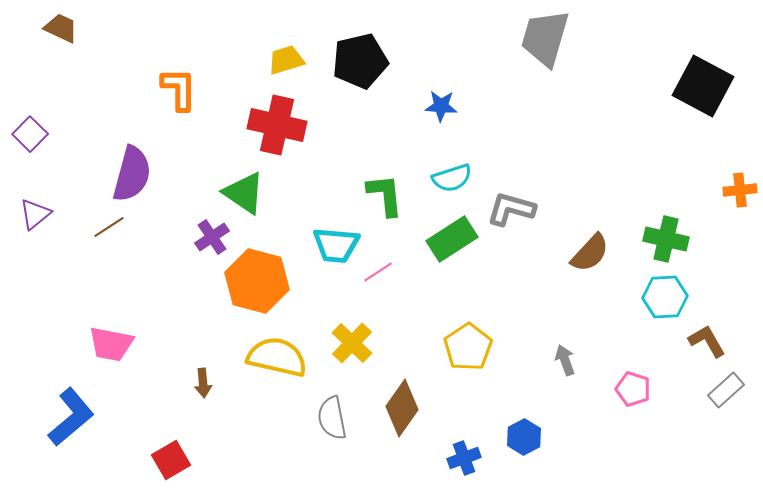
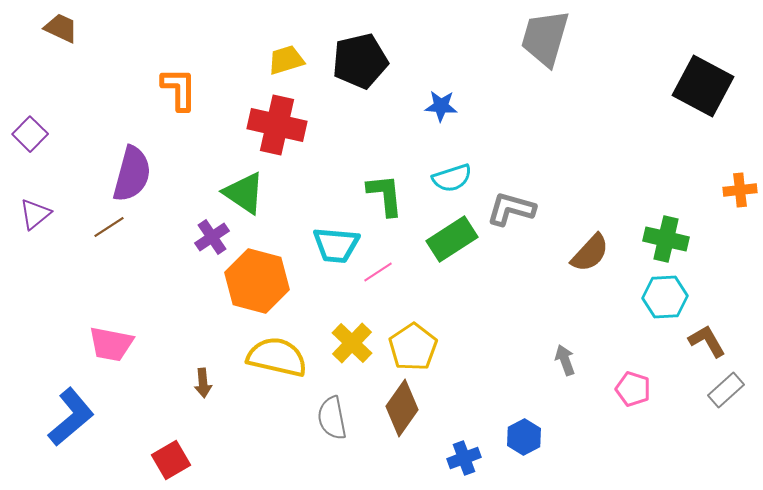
yellow pentagon: moved 55 px left
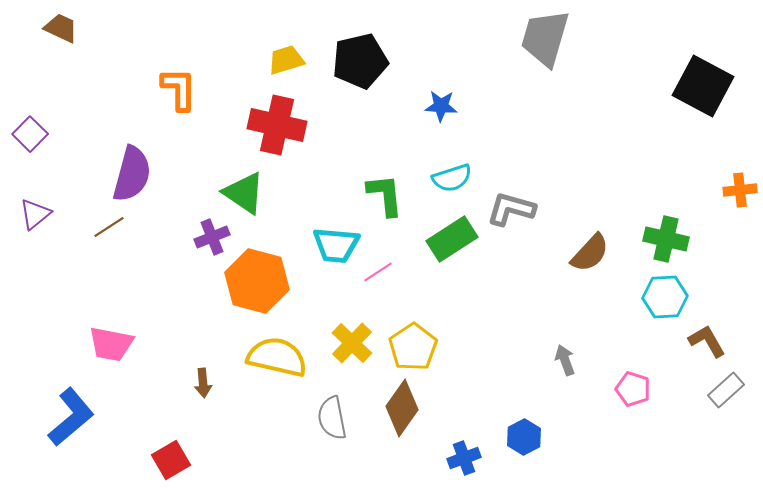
purple cross: rotated 12 degrees clockwise
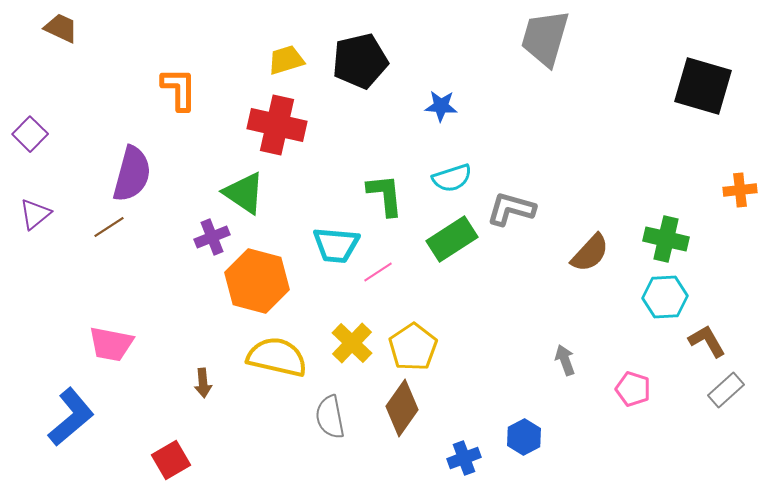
black square: rotated 12 degrees counterclockwise
gray semicircle: moved 2 px left, 1 px up
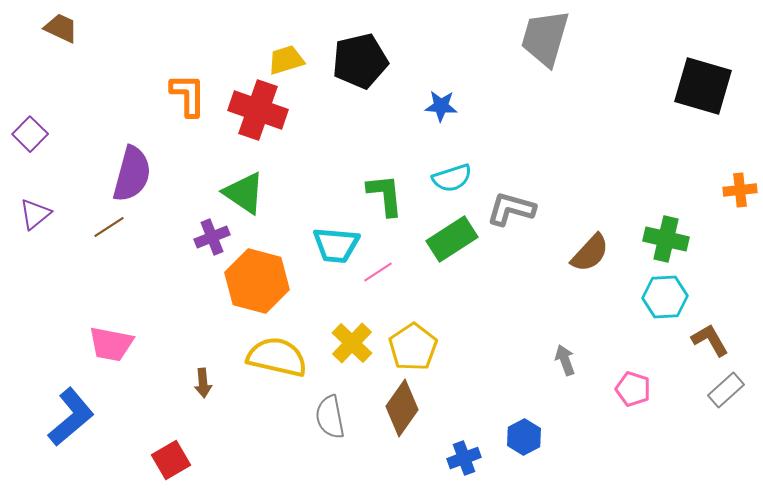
orange L-shape: moved 9 px right, 6 px down
red cross: moved 19 px left, 15 px up; rotated 6 degrees clockwise
brown L-shape: moved 3 px right, 1 px up
